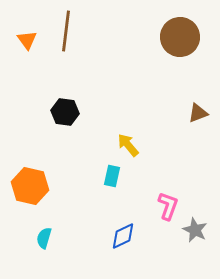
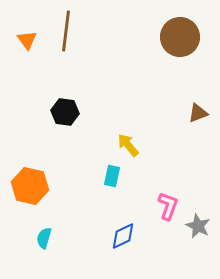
gray star: moved 3 px right, 4 px up
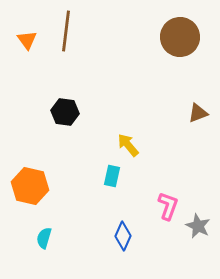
blue diamond: rotated 40 degrees counterclockwise
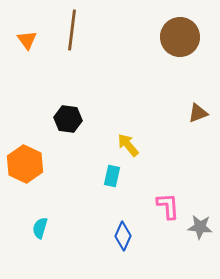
brown line: moved 6 px right, 1 px up
black hexagon: moved 3 px right, 7 px down
orange hexagon: moved 5 px left, 22 px up; rotated 12 degrees clockwise
pink L-shape: rotated 24 degrees counterclockwise
gray star: moved 2 px right, 1 px down; rotated 20 degrees counterclockwise
cyan semicircle: moved 4 px left, 10 px up
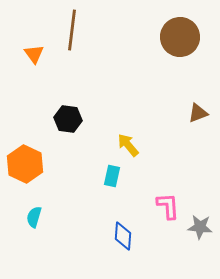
orange triangle: moved 7 px right, 14 px down
cyan semicircle: moved 6 px left, 11 px up
blue diamond: rotated 20 degrees counterclockwise
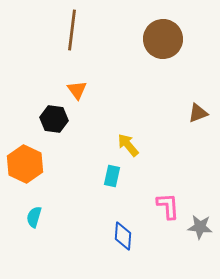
brown circle: moved 17 px left, 2 px down
orange triangle: moved 43 px right, 36 px down
black hexagon: moved 14 px left
